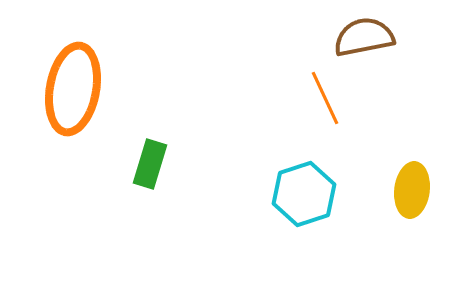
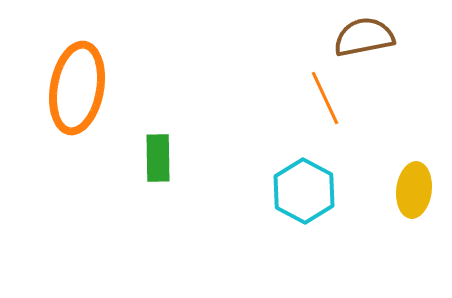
orange ellipse: moved 4 px right, 1 px up
green rectangle: moved 8 px right, 6 px up; rotated 18 degrees counterclockwise
yellow ellipse: moved 2 px right
cyan hexagon: moved 3 px up; rotated 14 degrees counterclockwise
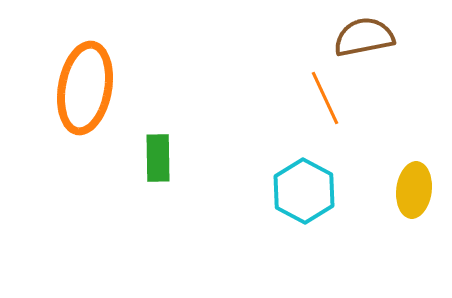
orange ellipse: moved 8 px right
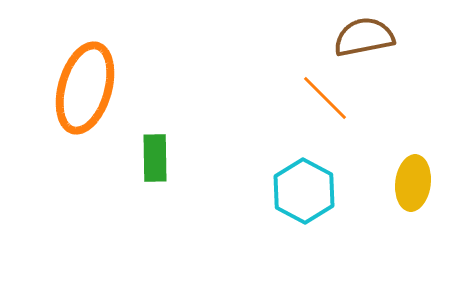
orange ellipse: rotated 6 degrees clockwise
orange line: rotated 20 degrees counterclockwise
green rectangle: moved 3 px left
yellow ellipse: moved 1 px left, 7 px up
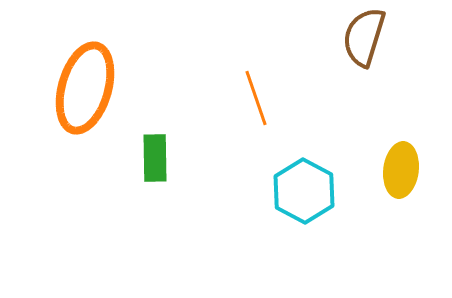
brown semicircle: rotated 62 degrees counterclockwise
orange line: moved 69 px left; rotated 26 degrees clockwise
yellow ellipse: moved 12 px left, 13 px up
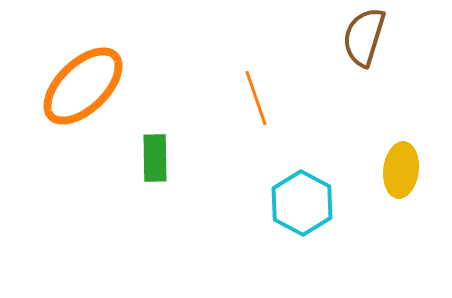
orange ellipse: moved 2 px left, 2 px up; rotated 30 degrees clockwise
cyan hexagon: moved 2 px left, 12 px down
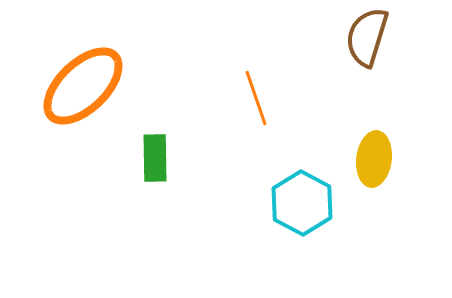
brown semicircle: moved 3 px right
yellow ellipse: moved 27 px left, 11 px up
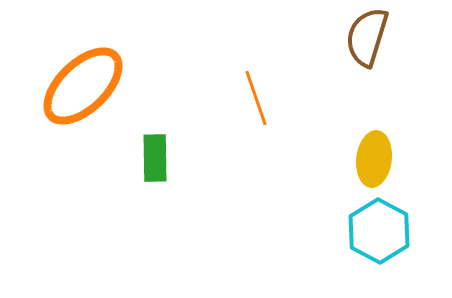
cyan hexagon: moved 77 px right, 28 px down
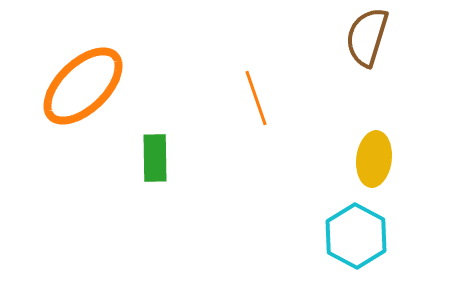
cyan hexagon: moved 23 px left, 5 px down
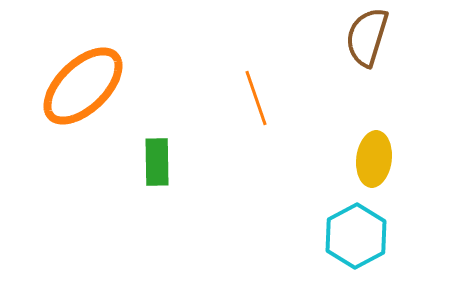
green rectangle: moved 2 px right, 4 px down
cyan hexagon: rotated 4 degrees clockwise
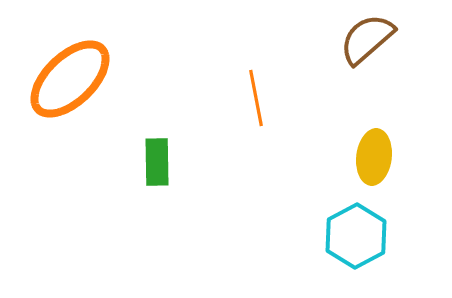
brown semicircle: moved 2 px down; rotated 32 degrees clockwise
orange ellipse: moved 13 px left, 7 px up
orange line: rotated 8 degrees clockwise
yellow ellipse: moved 2 px up
